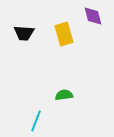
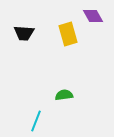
purple diamond: rotated 15 degrees counterclockwise
yellow rectangle: moved 4 px right
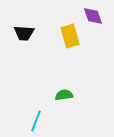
purple diamond: rotated 10 degrees clockwise
yellow rectangle: moved 2 px right, 2 px down
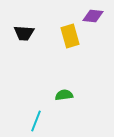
purple diamond: rotated 65 degrees counterclockwise
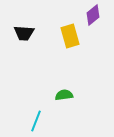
purple diamond: moved 1 px up; rotated 45 degrees counterclockwise
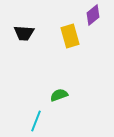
green semicircle: moved 5 px left; rotated 12 degrees counterclockwise
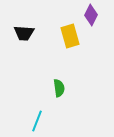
purple diamond: moved 2 px left; rotated 25 degrees counterclockwise
green semicircle: moved 7 px up; rotated 102 degrees clockwise
cyan line: moved 1 px right
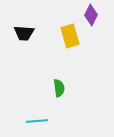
cyan line: rotated 65 degrees clockwise
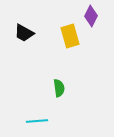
purple diamond: moved 1 px down
black trapezoid: rotated 25 degrees clockwise
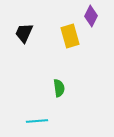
black trapezoid: rotated 85 degrees clockwise
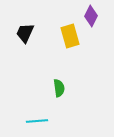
black trapezoid: moved 1 px right
